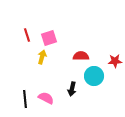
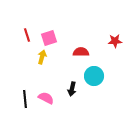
red semicircle: moved 4 px up
red star: moved 20 px up
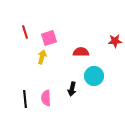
red line: moved 2 px left, 3 px up
pink semicircle: rotated 119 degrees counterclockwise
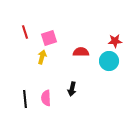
cyan circle: moved 15 px right, 15 px up
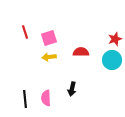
red star: moved 2 px up; rotated 16 degrees counterclockwise
yellow arrow: moved 7 px right; rotated 112 degrees counterclockwise
cyan circle: moved 3 px right, 1 px up
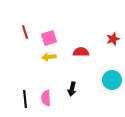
red star: moved 2 px left
cyan circle: moved 20 px down
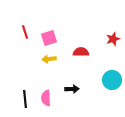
yellow arrow: moved 2 px down
black arrow: rotated 104 degrees counterclockwise
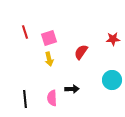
red star: rotated 16 degrees clockwise
red semicircle: rotated 56 degrees counterclockwise
yellow arrow: rotated 96 degrees counterclockwise
pink semicircle: moved 6 px right
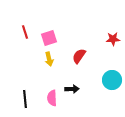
red semicircle: moved 2 px left, 4 px down
